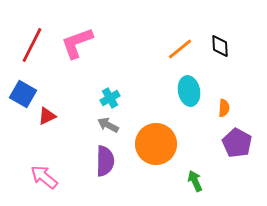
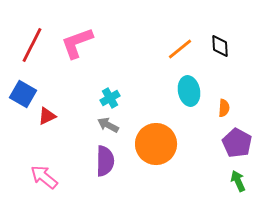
green arrow: moved 43 px right
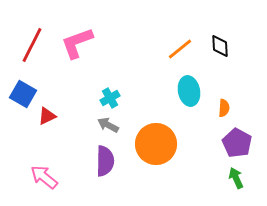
green arrow: moved 2 px left, 3 px up
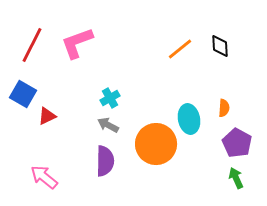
cyan ellipse: moved 28 px down
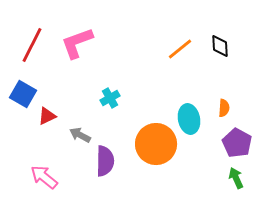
gray arrow: moved 28 px left, 10 px down
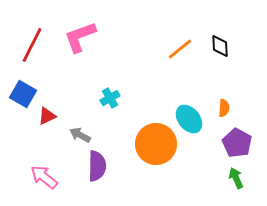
pink L-shape: moved 3 px right, 6 px up
cyan ellipse: rotated 28 degrees counterclockwise
purple semicircle: moved 8 px left, 5 px down
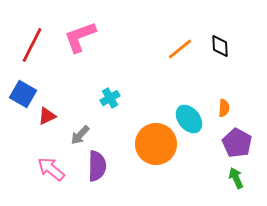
gray arrow: rotated 75 degrees counterclockwise
pink arrow: moved 7 px right, 8 px up
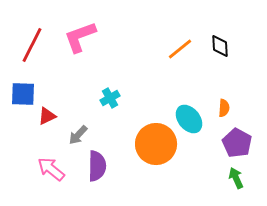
blue square: rotated 28 degrees counterclockwise
gray arrow: moved 2 px left
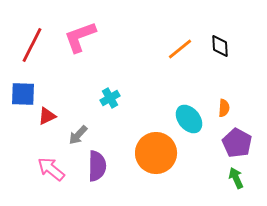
orange circle: moved 9 px down
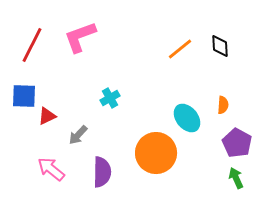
blue square: moved 1 px right, 2 px down
orange semicircle: moved 1 px left, 3 px up
cyan ellipse: moved 2 px left, 1 px up
purple semicircle: moved 5 px right, 6 px down
